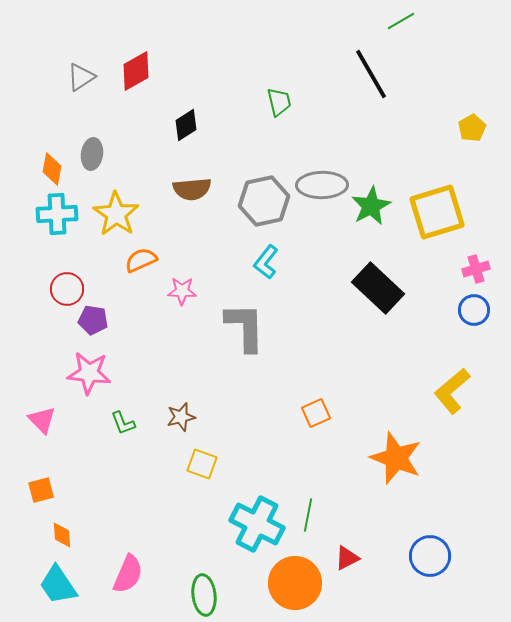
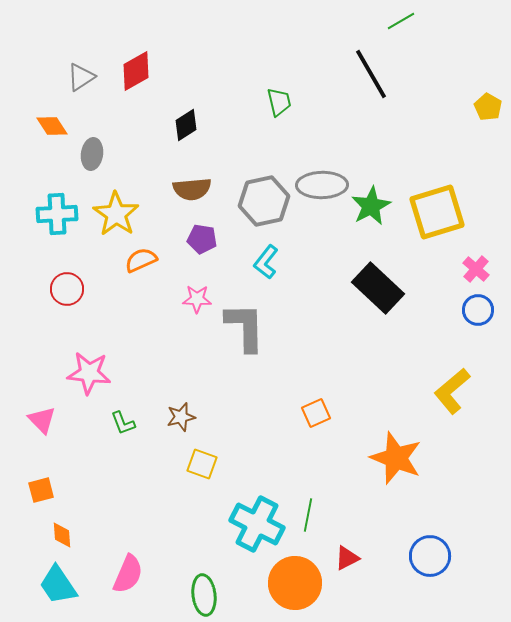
yellow pentagon at (472, 128): moved 16 px right, 21 px up; rotated 12 degrees counterclockwise
orange diamond at (52, 169): moved 43 px up; rotated 44 degrees counterclockwise
pink cross at (476, 269): rotated 32 degrees counterclockwise
pink star at (182, 291): moved 15 px right, 8 px down
blue circle at (474, 310): moved 4 px right
purple pentagon at (93, 320): moved 109 px right, 81 px up
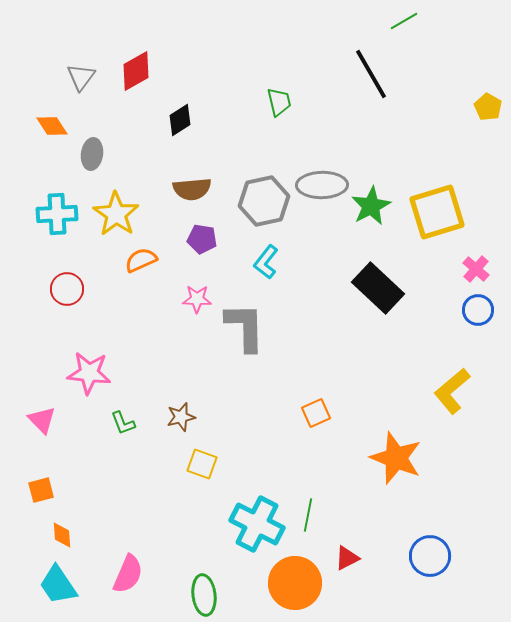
green line at (401, 21): moved 3 px right
gray triangle at (81, 77): rotated 20 degrees counterclockwise
black diamond at (186, 125): moved 6 px left, 5 px up
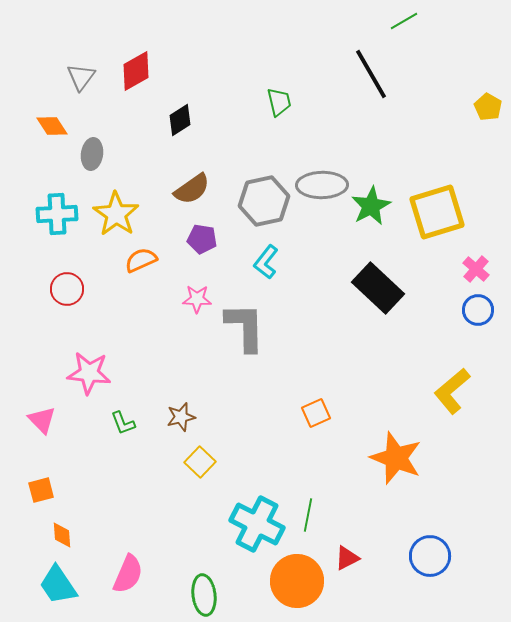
brown semicircle at (192, 189): rotated 30 degrees counterclockwise
yellow square at (202, 464): moved 2 px left, 2 px up; rotated 24 degrees clockwise
orange circle at (295, 583): moved 2 px right, 2 px up
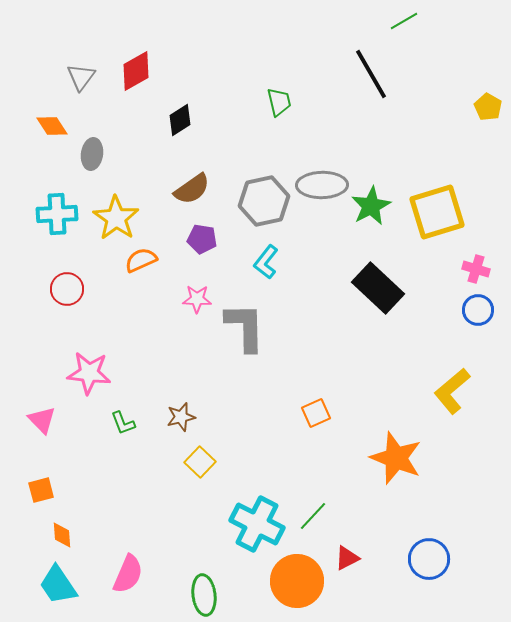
yellow star at (116, 214): moved 4 px down
pink cross at (476, 269): rotated 24 degrees counterclockwise
green line at (308, 515): moved 5 px right, 1 px down; rotated 32 degrees clockwise
blue circle at (430, 556): moved 1 px left, 3 px down
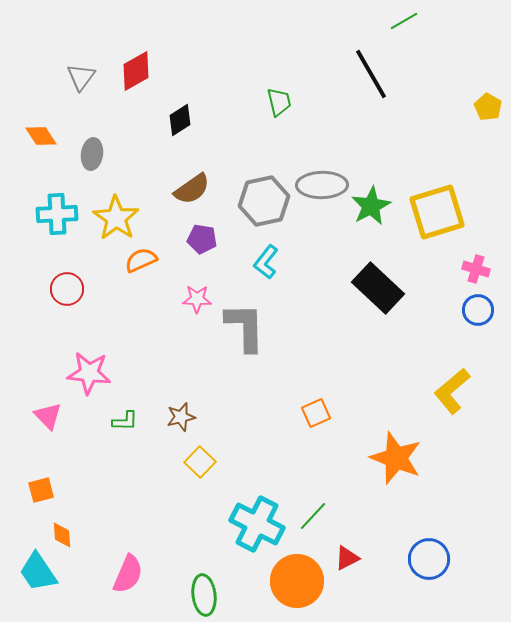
orange diamond at (52, 126): moved 11 px left, 10 px down
pink triangle at (42, 420): moved 6 px right, 4 px up
green L-shape at (123, 423): moved 2 px right, 2 px up; rotated 68 degrees counterclockwise
cyan trapezoid at (58, 585): moved 20 px left, 13 px up
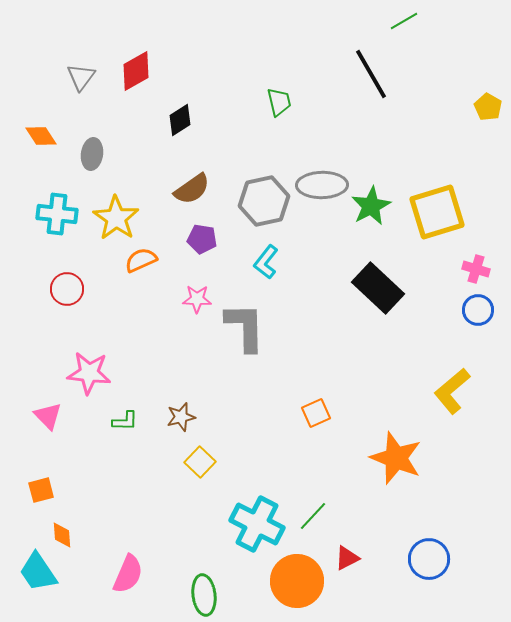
cyan cross at (57, 214): rotated 9 degrees clockwise
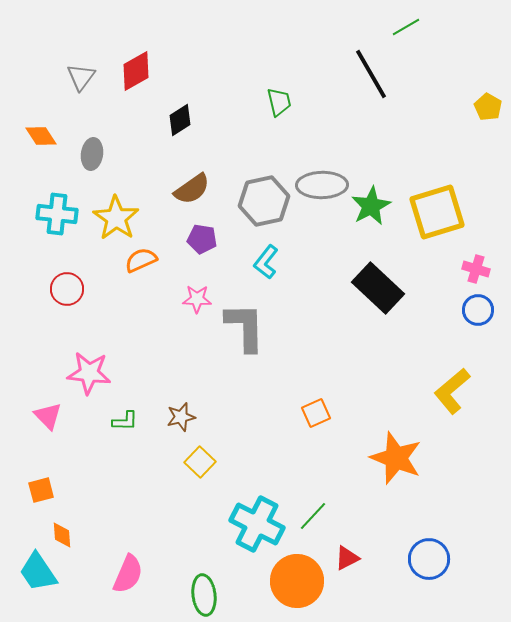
green line at (404, 21): moved 2 px right, 6 px down
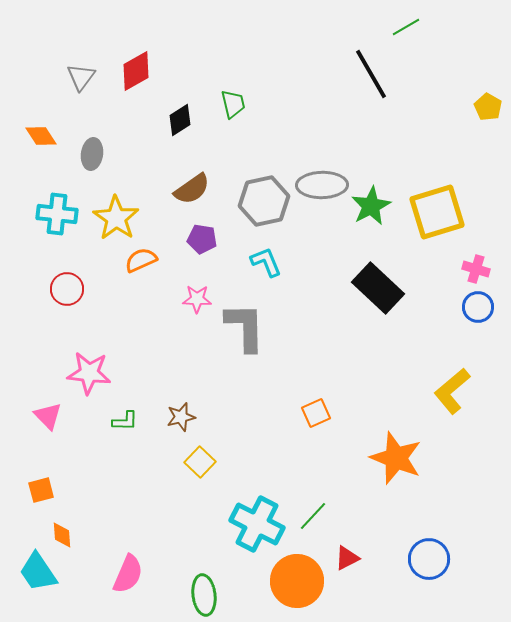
green trapezoid at (279, 102): moved 46 px left, 2 px down
cyan L-shape at (266, 262): rotated 120 degrees clockwise
blue circle at (478, 310): moved 3 px up
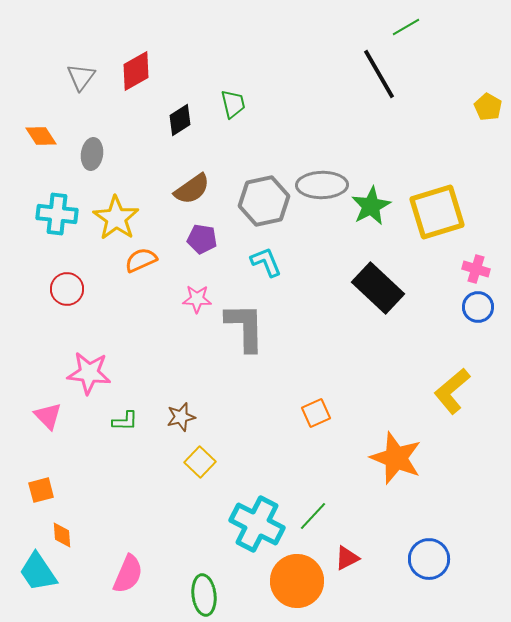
black line at (371, 74): moved 8 px right
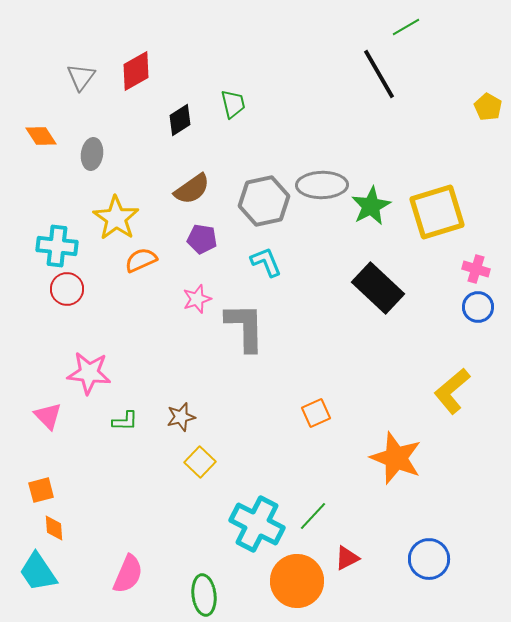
cyan cross at (57, 214): moved 32 px down
pink star at (197, 299): rotated 20 degrees counterclockwise
orange diamond at (62, 535): moved 8 px left, 7 px up
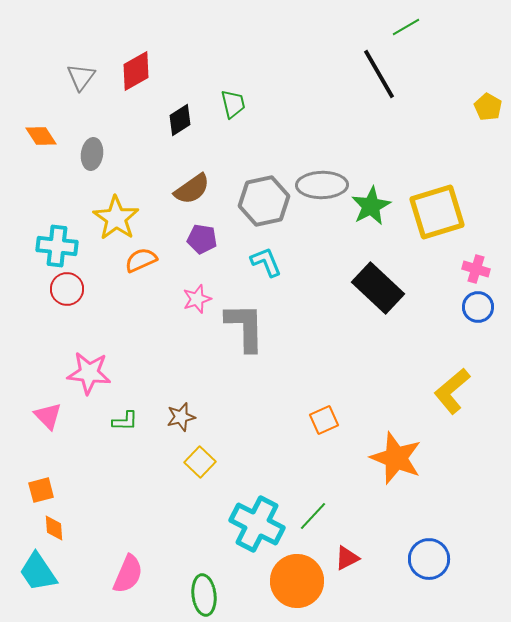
orange square at (316, 413): moved 8 px right, 7 px down
